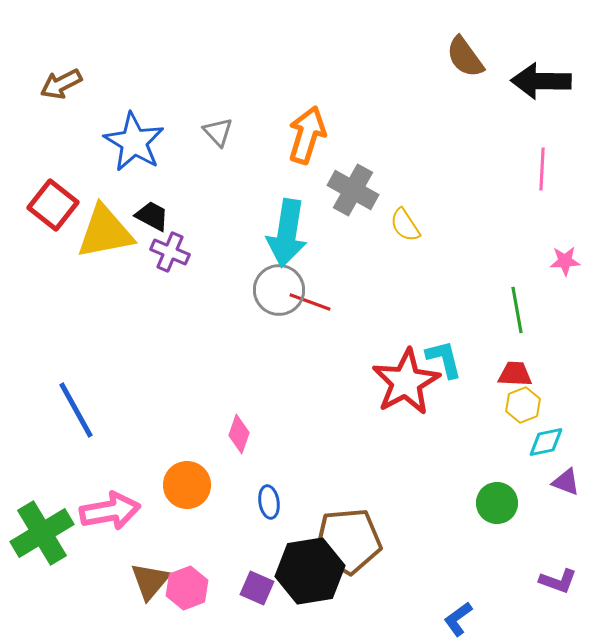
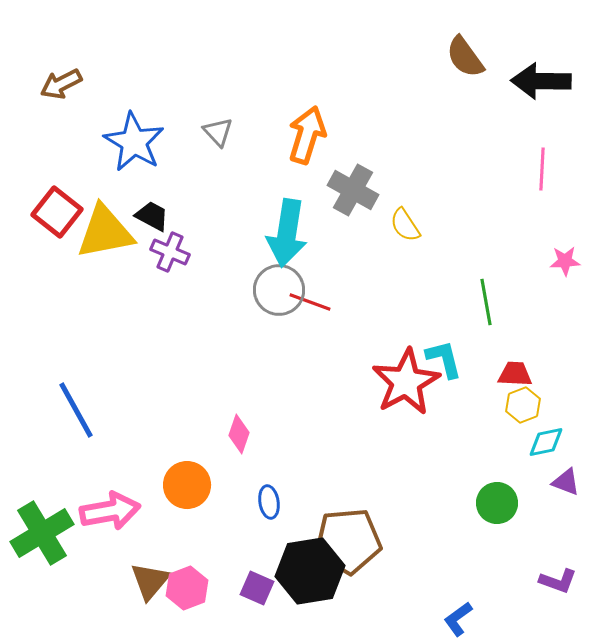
red square: moved 4 px right, 7 px down
green line: moved 31 px left, 8 px up
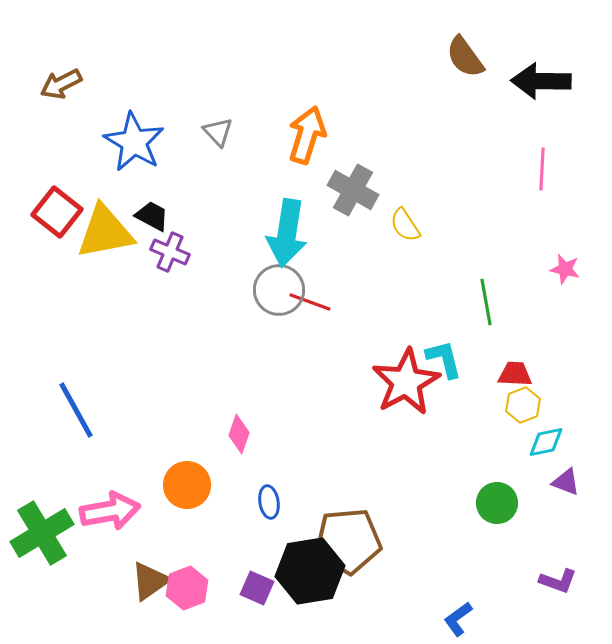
pink star: moved 8 px down; rotated 16 degrees clockwise
brown triangle: rotated 15 degrees clockwise
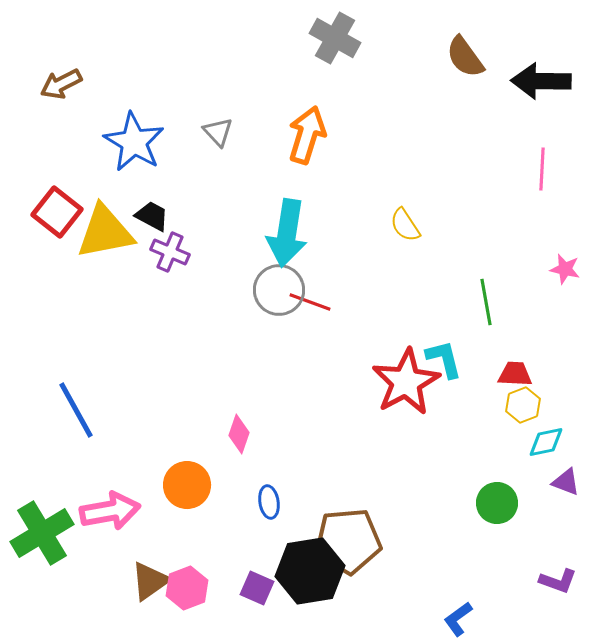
gray cross: moved 18 px left, 152 px up
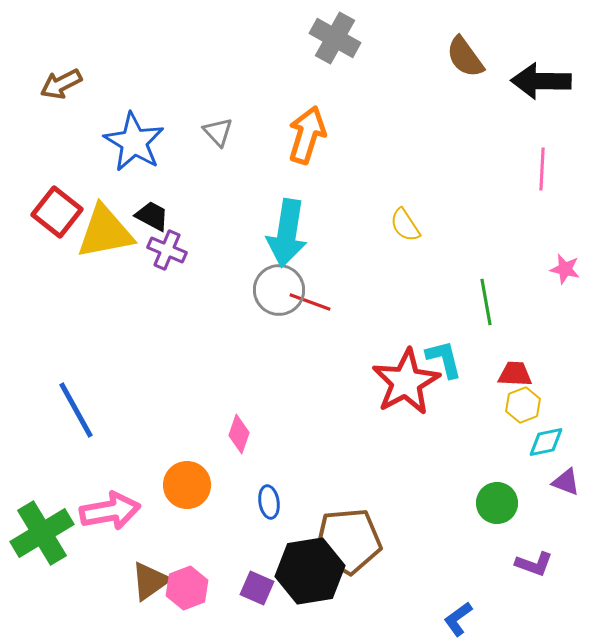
purple cross: moved 3 px left, 2 px up
purple L-shape: moved 24 px left, 17 px up
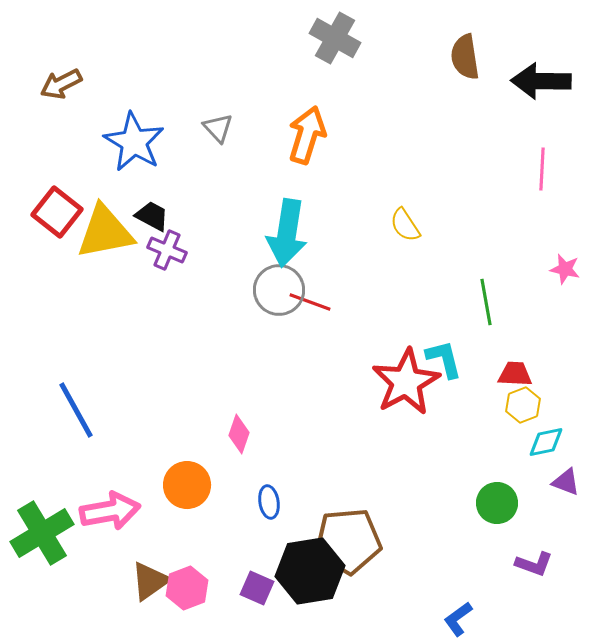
brown semicircle: rotated 27 degrees clockwise
gray triangle: moved 4 px up
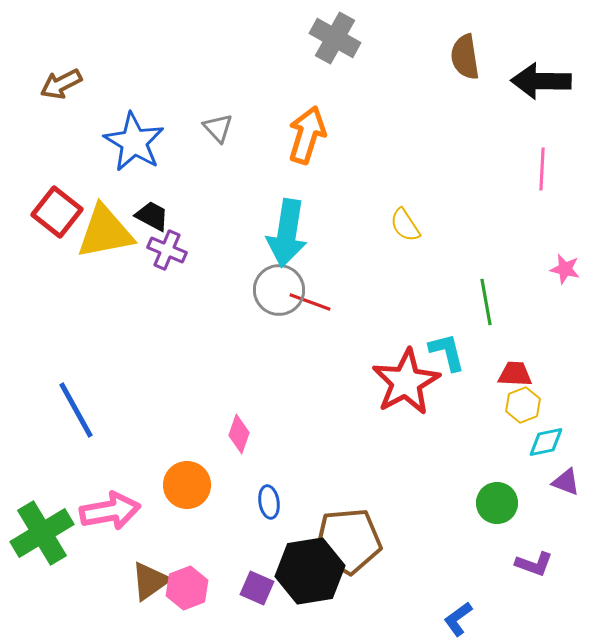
cyan L-shape: moved 3 px right, 7 px up
